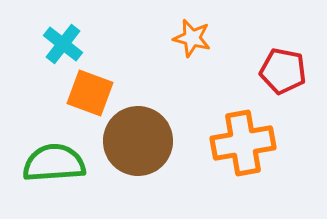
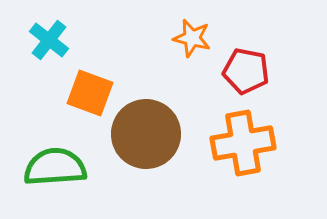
cyan cross: moved 14 px left, 4 px up
red pentagon: moved 37 px left
brown circle: moved 8 px right, 7 px up
green semicircle: moved 1 px right, 4 px down
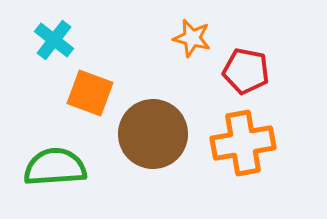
cyan cross: moved 5 px right
brown circle: moved 7 px right
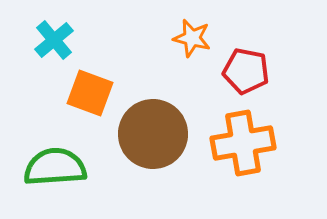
cyan cross: rotated 12 degrees clockwise
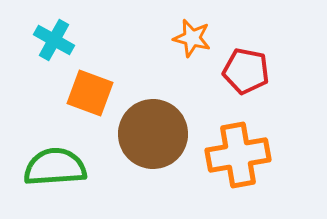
cyan cross: rotated 21 degrees counterclockwise
orange cross: moved 5 px left, 12 px down
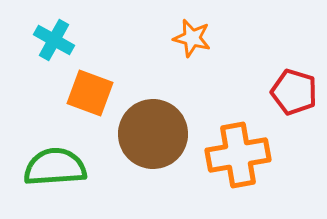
red pentagon: moved 48 px right, 21 px down; rotated 6 degrees clockwise
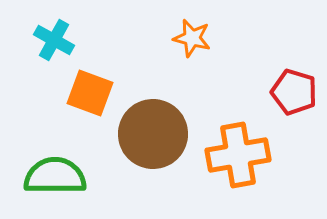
green semicircle: moved 9 px down; rotated 4 degrees clockwise
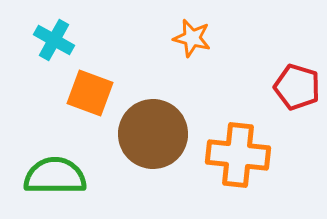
red pentagon: moved 3 px right, 5 px up
orange cross: rotated 16 degrees clockwise
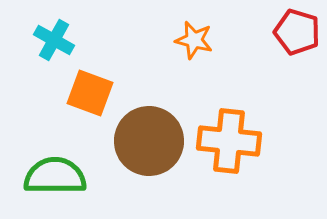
orange star: moved 2 px right, 2 px down
red pentagon: moved 55 px up
brown circle: moved 4 px left, 7 px down
orange cross: moved 9 px left, 14 px up
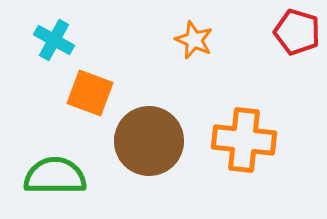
orange star: rotated 9 degrees clockwise
orange cross: moved 15 px right, 1 px up
